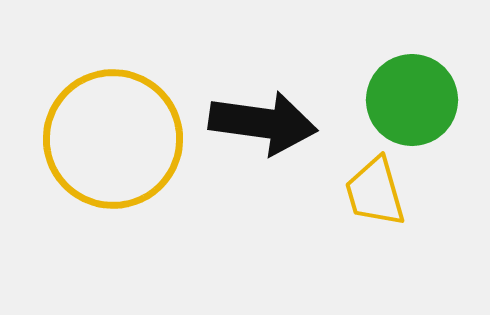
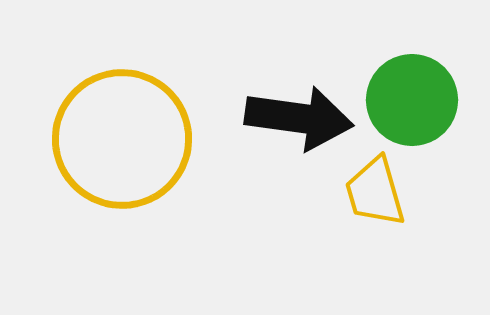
black arrow: moved 36 px right, 5 px up
yellow circle: moved 9 px right
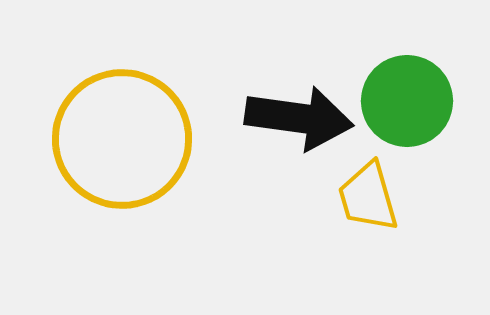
green circle: moved 5 px left, 1 px down
yellow trapezoid: moved 7 px left, 5 px down
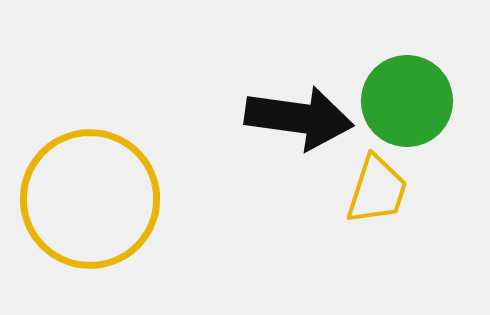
yellow circle: moved 32 px left, 60 px down
yellow trapezoid: moved 9 px right, 7 px up; rotated 146 degrees counterclockwise
